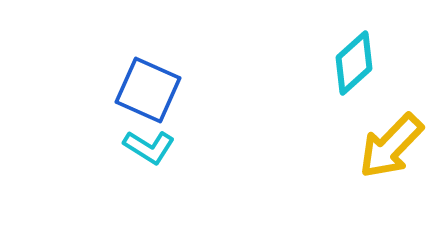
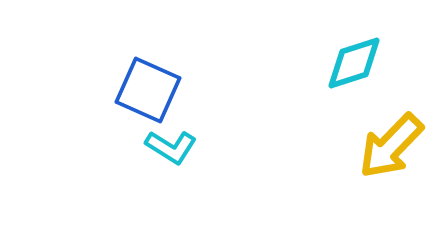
cyan diamond: rotated 24 degrees clockwise
cyan L-shape: moved 22 px right
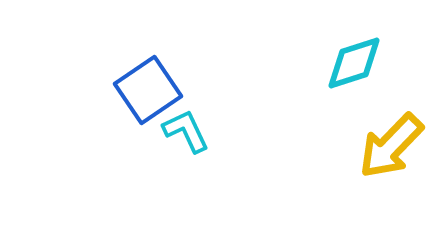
blue square: rotated 32 degrees clockwise
cyan L-shape: moved 15 px right, 16 px up; rotated 147 degrees counterclockwise
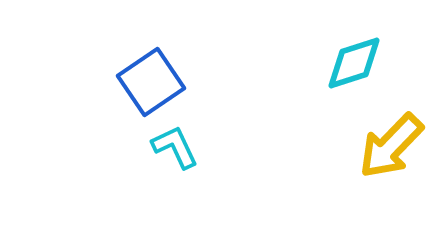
blue square: moved 3 px right, 8 px up
cyan L-shape: moved 11 px left, 16 px down
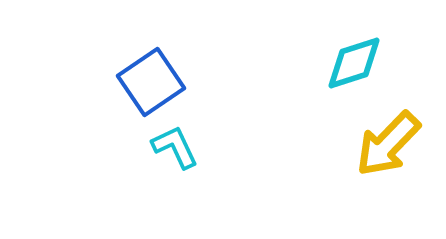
yellow arrow: moved 3 px left, 2 px up
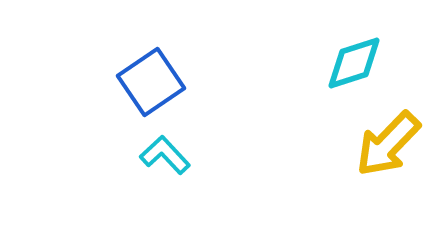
cyan L-shape: moved 10 px left, 8 px down; rotated 18 degrees counterclockwise
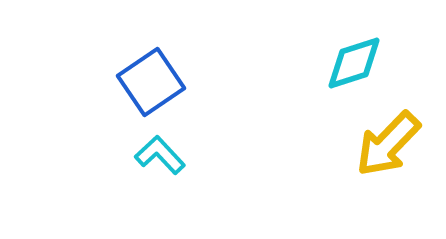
cyan L-shape: moved 5 px left
